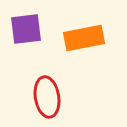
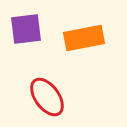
red ellipse: rotated 27 degrees counterclockwise
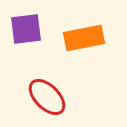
red ellipse: rotated 9 degrees counterclockwise
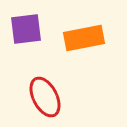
red ellipse: moved 2 px left; rotated 18 degrees clockwise
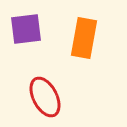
orange rectangle: rotated 69 degrees counterclockwise
